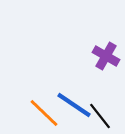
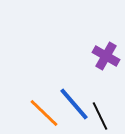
blue line: moved 1 px up; rotated 15 degrees clockwise
black line: rotated 12 degrees clockwise
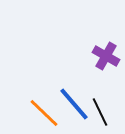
black line: moved 4 px up
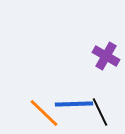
blue line: rotated 51 degrees counterclockwise
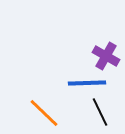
blue line: moved 13 px right, 21 px up
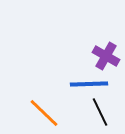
blue line: moved 2 px right, 1 px down
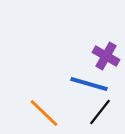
blue line: rotated 18 degrees clockwise
black line: rotated 64 degrees clockwise
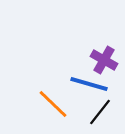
purple cross: moved 2 px left, 4 px down
orange line: moved 9 px right, 9 px up
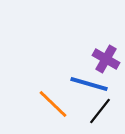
purple cross: moved 2 px right, 1 px up
black line: moved 1 px up
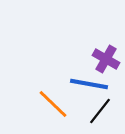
blue line: rotated 6 degrees counterclockwise
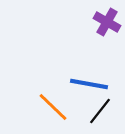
purple cross: moved 1 px right, 37 px up
orange line: moved 3 px down
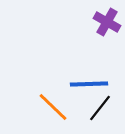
blue line: rotated 12 degrees counterclockwise
black line: moved 3 px up
